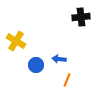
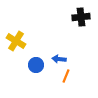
orange line: moved 1 px left, 4 px up
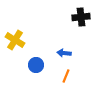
yellow cross: moved 1 px left, 1 px up
blue arrow: moved 5 px right, 6 px up
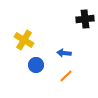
black cross: moved 4 px right, 2 px down
yellow cross: moved 9 px right
orange line: rotated 24 degrees clockwise
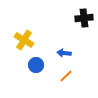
black cross: moved 1 px left, 1 px up
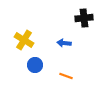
blue arrow: moved 10 px up
blue circle: moved 1 px left
orange line: rotated 64 degrees clockwise
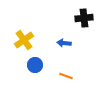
yellow cross: rotated 24 degrees clockwise
